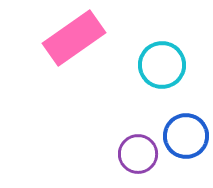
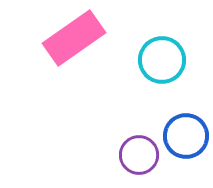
cyan circle: moved 5 px up
purple circle: moved 1 px right, 1 px down
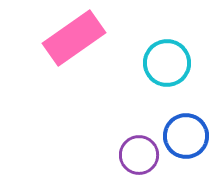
cyan circle: moved 5 px right, 3 px down
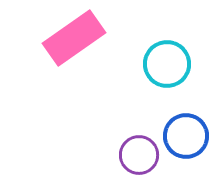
cyan circle: moved 1 px down
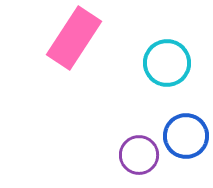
pink rectangle: rotated 22 degrees counterclockwise
cyan circle: moved 1 px up
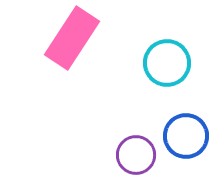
pink rectangle: moved 2 px left
purple circle: moved 3 px left
